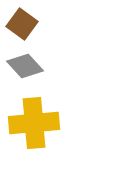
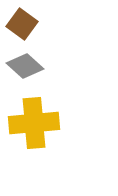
gray diamond: rotated 6 degrees counterclockwise
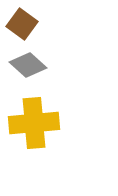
gray diamond: moved 3 px right, 1 px up
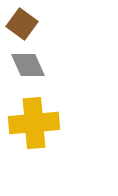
gray diamond: rotated 24 degrees clockwise
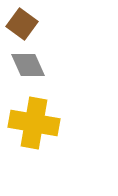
yellow cross: rotated 15 degrees clockwise
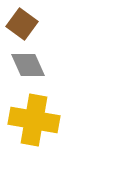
yellow cross: moved 3 px up
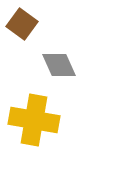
gray diamond: moved 31 px right
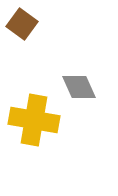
gray diamond: moved 20 px right, 22 px down
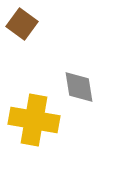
gray diamond: rotated 15 degrees clockwise
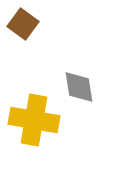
brown square: moved 1 px right
